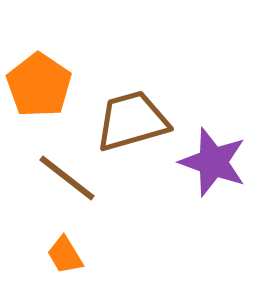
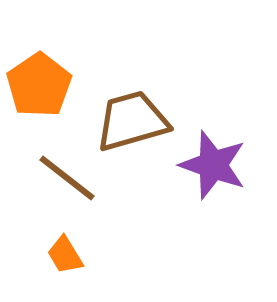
orange pentagon: rotated 4 degrees clockwise
purple star: moved 3 px down
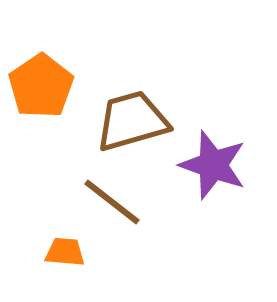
orange pentagon: moved 2 px right, 1 px down
brown line: moved 45 px right, 24 px down
orange trapezoid: moved 3 px up; rotated 126 degrees clockwise
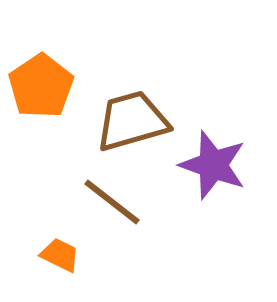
orange trapezoid: moved 5 px left, 3 px down; rotated 21 degrees clockwise
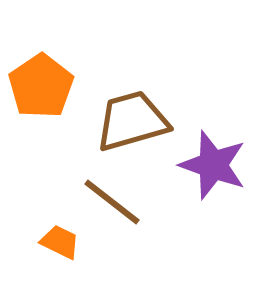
orange trapezoid: moved 13 px up
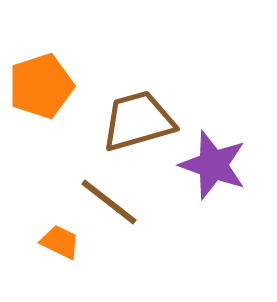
orange pentagon: rotated 16 degrees clockwise
brown trapezoid: moved 6 px right
brown line: moved 3 px left
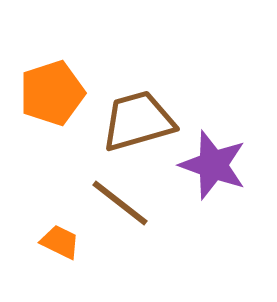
orange pentagon: moved 11 px right, 7 px down
brown line: moved 11 px right, 1 px down
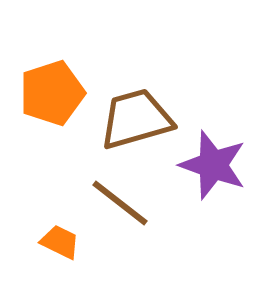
brown trapezoid: moved 2 px left, 2 px up
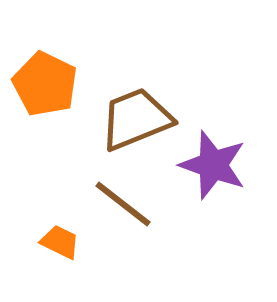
orange pentagon: moved 7 px left, 9 px up; rotated 28 degrees counterclockwise
brown trapezoid: rotated 6 degrees counterclockwise
brown line: moved 3 px right, 1 px down
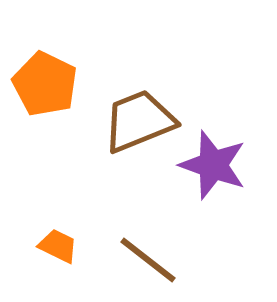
brown trapezoid: moved 3 px right, 2 px down
brown line: moved 25 px right, 56 px down
orange trapezoid: moved 2 px left, 4 px down
